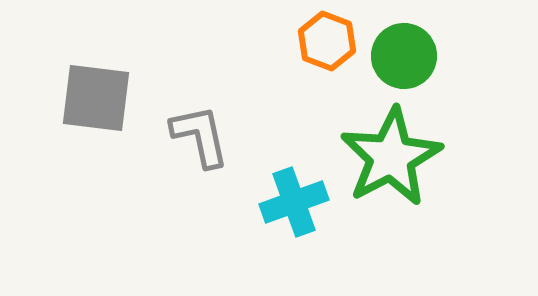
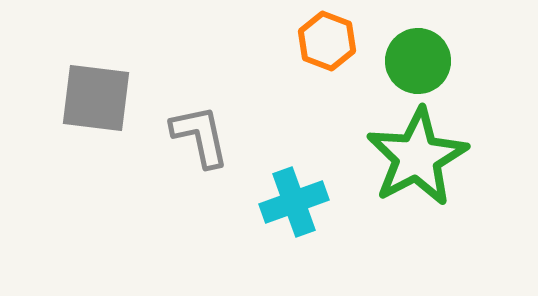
green circle: moved 14 px right, 5 px down
green star: moved 26 px right
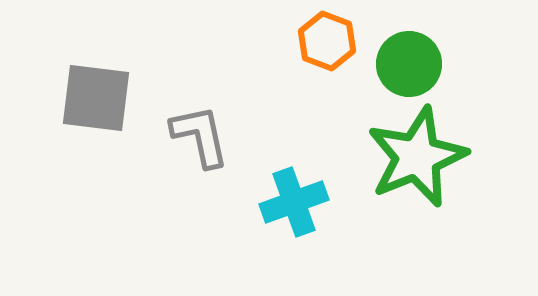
green circle: moved 9 px left, 3 px down
green star: rotated 6 degrees clockwise
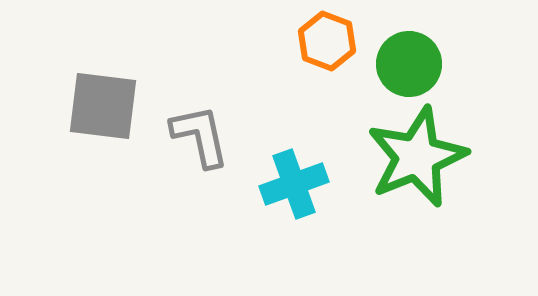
gray square: moved 7 px right, 8 px down
cyan cross: moved 18 px up
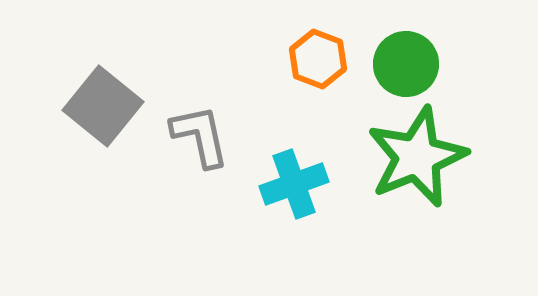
orange hexagon: moved 9 px left, 18 px down
green circle: moved 3 px left
gray square: rotated 32 degrees clockwise
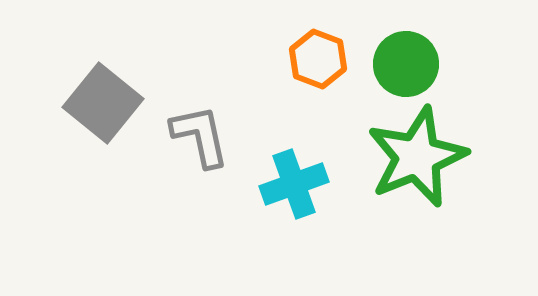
gray square: moved 3 px up
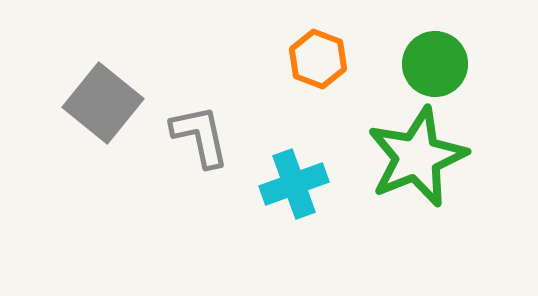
green circle: moved 29 px right
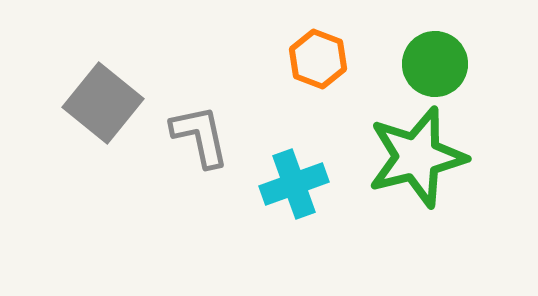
green star: rotated 8 degrees clockwise
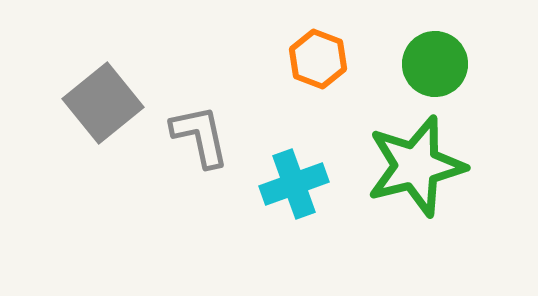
gray square: rotated 12 degrees clockwise
green star: moved 1 px left, 9 px down
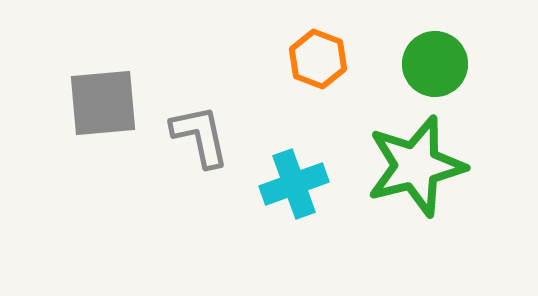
gray square: rotated 34 degrees clockwise
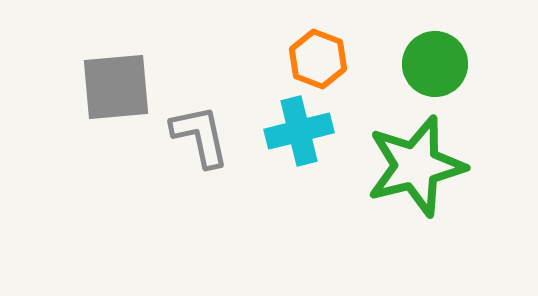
gray square: moved 13 px right, 16 px up
cyan cross: moved 5 px right, 53 px up; rotated 6 degrees clockwise
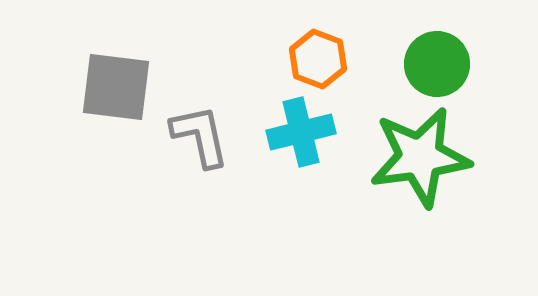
green circle: moved 2 px right
gray square: rotated 12 degrees clockwise
cyan cross: moved 2 px right, 1 px down
green star: moved 4 px right, 9 px up; rotated 6 degrees clockwise
